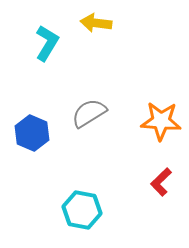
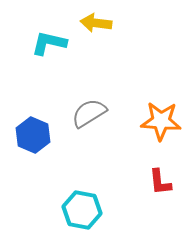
cyan L-shape: moved 2 px right; rotated 108 degrees counterclockwise
blue hexagon: moved 1 px right, 2 px down
red L-shape: moved 1 px left; rotated 52 degrees counterclockwise
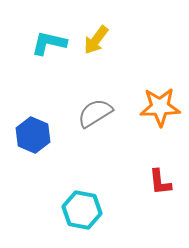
yellow arrow: moved 17 px down; rotated 60 degrees counterclockwise
gray semicircle: moved 6 px right
orange star: moved 1 px left, 14 px up; rotated 6 degrees counterclockwise
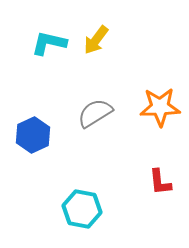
blue hexagon: rotated 12 degrees clockwise
cyan hexagon: moved 1 px up
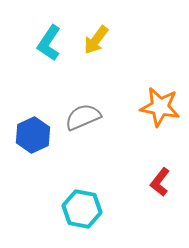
cyan L-shape: rotated 69 degrees counterclockwise
orange star: rotated 12 degrees clockwise
gray semicircle: moved 12 px left, 4 px down; rotated 9 degrees clockwise
red L-shape: rotated 44 degrees clockwise
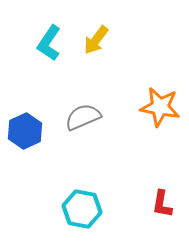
blue hexagon: moved 8 px left, 4 px up
red L-shape: moved 2 px right, 22 px down; rotated 28 degrees counterclockwise
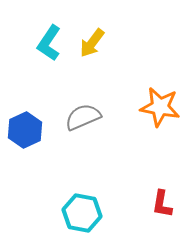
yellow arrow: moved 4 px left, 3 px down
blue hexagon: moved 1 px up
cyan hexagon: moved 4 px down
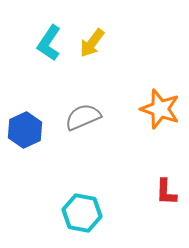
orange star: moved 2 px down; rotated 9 degrees clockwise
red L-shape: moved 4 px right, 12 px up; rotated 8 degrees counterclockwise
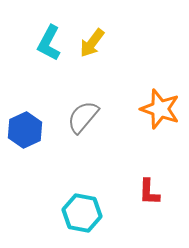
cyan L-shape: rotated 6 degrees counterclockwise
gray semicircle: rotated 27 degrees counterclockwise
red L-shape: moved 17 px left
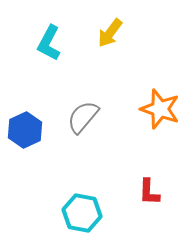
yellow arrow: moved 18 px right, 10 px up
